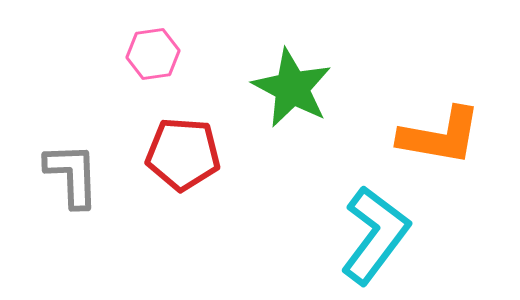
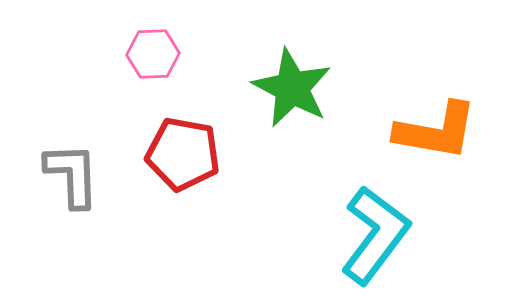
pink hexagon: rotated 6 degrees clockwise
orange L-shape: moved 4 px left, 5 px up
red pentagon: rotated 6 degrees clockwise
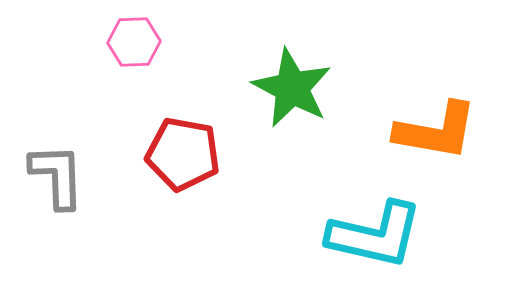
pink hexagon: moved 19 px left, 12 px up
gray L-shape: moved 15 px left, 1 px down
cyan L-shape: rotated 66 degrees clockwise
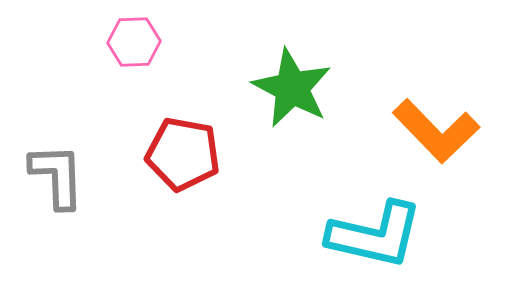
orange L-shape: rotated 36 degrees clockwise
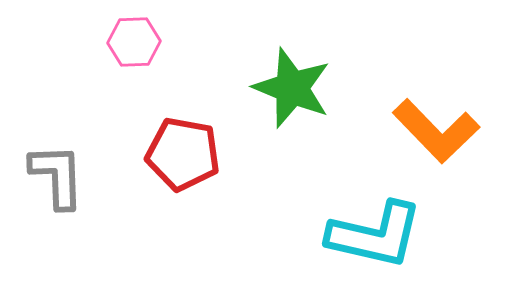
green star: rotated 6 degrees counterclockwise
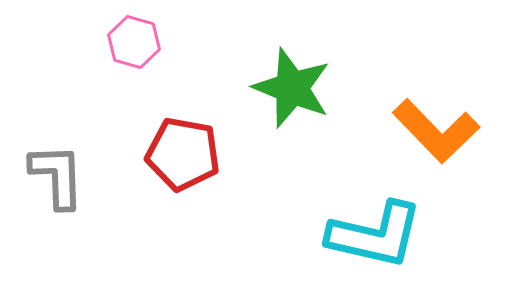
pink hexagon: rotated 18 degrees clockwise
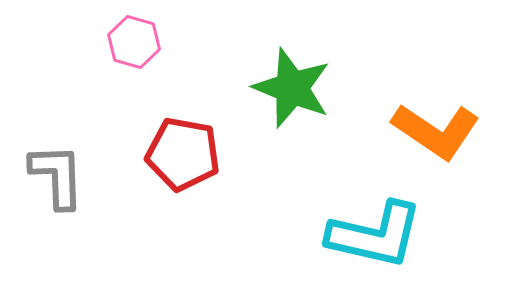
orange L-shape: rotated 12 degrees counterclockwise
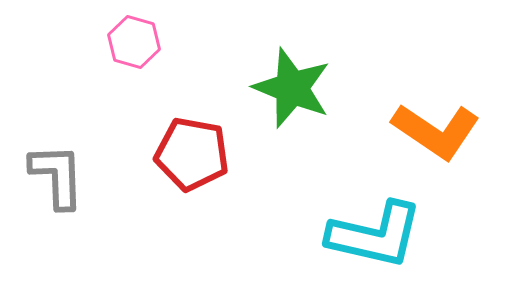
red pentagon: moved 9 px right
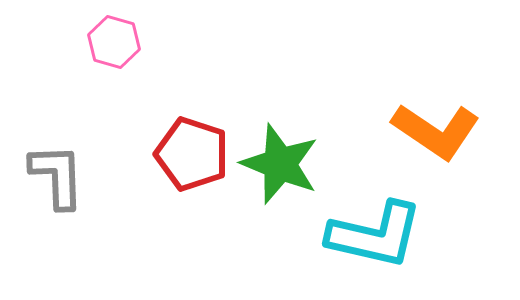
pink hexagon: moved 20 px left
green star: moved 12 px left, 76 px down
red pentagon: rotated 8 degrees clockwise
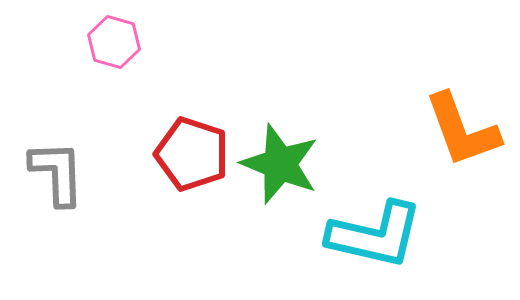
orange L-shape: moved 26 px right, 1 px up; rotated 36 degrees clockwise
gray L-shape: moved 3 px up
